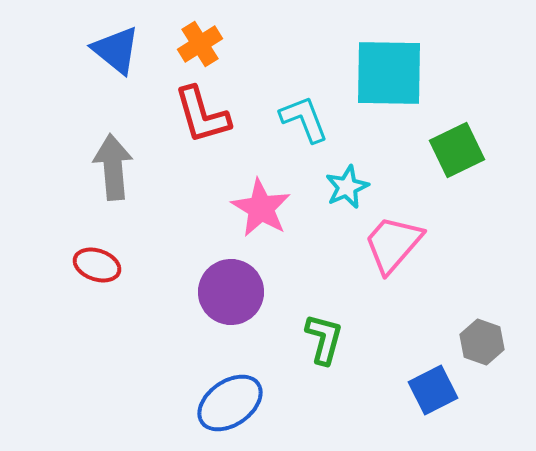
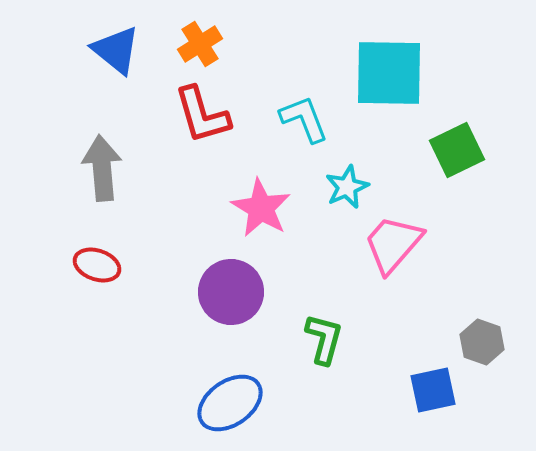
gray arrow: moved 11 px left, 1 px down
blue square: rotated 15 degrees clockwise
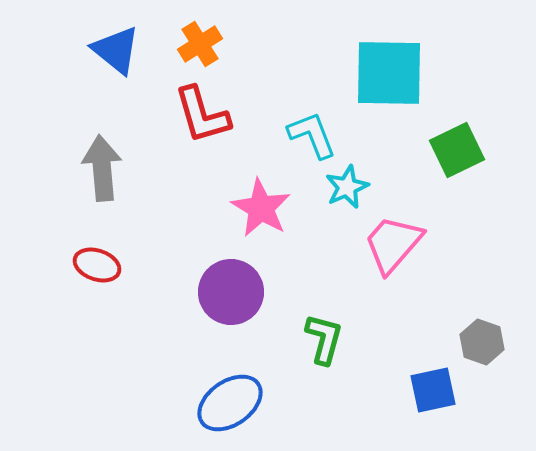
cyan L-shape: moved 8 px right, 16 px down
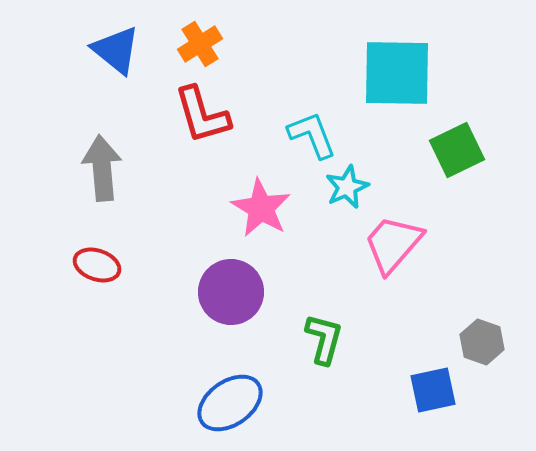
cyan square: moved 8 px right
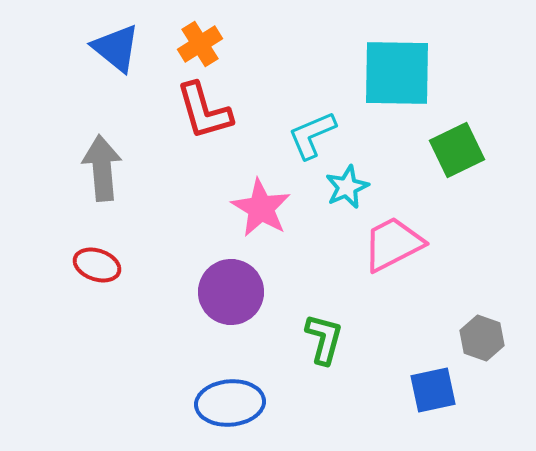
blue triangle: moved 2 px up
red L-shape: moved 2 px right, 4 px up
cyan L-shape: rotated 92 degrees counterclockwise
pink trapezoid: rotated 22 degrees clockwise
gray hexagon: moved 4 px up
blue ellipse: rotated 30 degrees clockwise
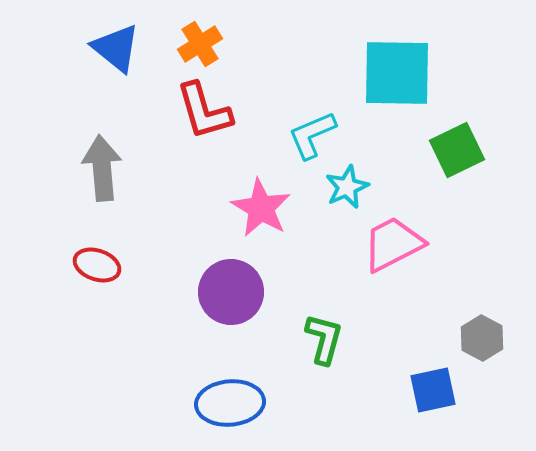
gray hexagon: rotated 9 degrees clockwise
